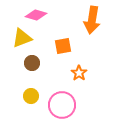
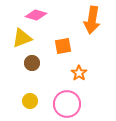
yellow circle: moved 1 px left, 5 px down
pink circle: moved 5 px right, 1 px up
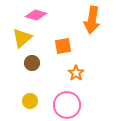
yellow triangle: rotated 20 degrees counterclockwise
orange star: moved 3 px left
pink circle: moved 1 px down
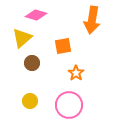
pink circle: moved 2 px right
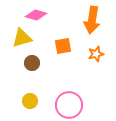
yellow triangle: rotated 25 degrees clockwise
orange star: moved 20 px right, 19 px up; rotated 21 degrees clockwise
